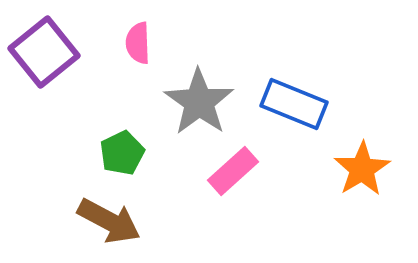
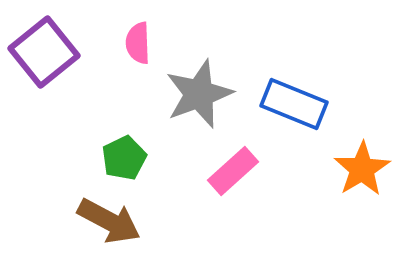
gray star: moved 8 px up; rotated 16 degrees clockwise
green pentagon: moved 2 px right, 5 px down
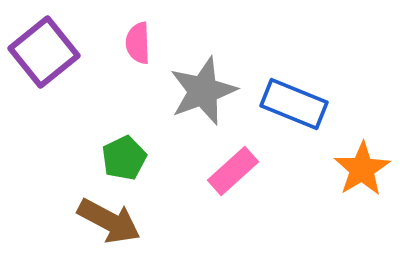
gray star: moved 4 px right, 3 px up
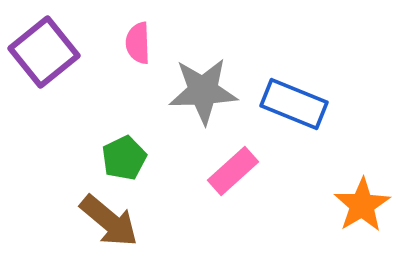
gray star: rotated 18 degrees clockwise
orange star: moved 36 px down
brown arrow: rotated 12 degrees clockwise
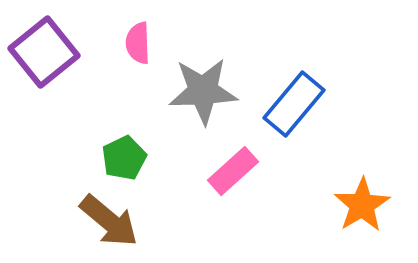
blue rectangle: rotated 72 degrees counterclockwise
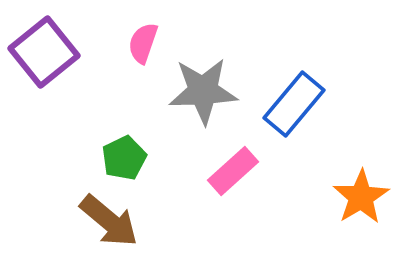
pink semicircle: moved 5 px right; rotated 21 degrees clockwise
orange star: moved 1 px left, 8 px up
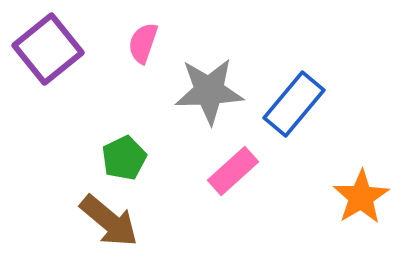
purple square: moved 4 px right, 3 px up
gray star: moved 6 px right
